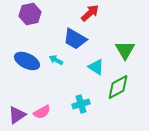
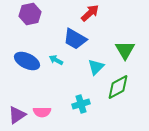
cyan triangle: rotated 42 degrees clockwise
pink semicircle: rotated 30 degrees clockwise
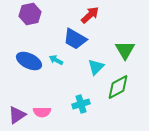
red arrow: moved 2 px down
blue ellipse: moved 2 px right
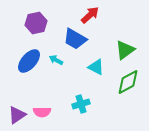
purple hexagon: moved 6 px right, 9 px down
green triangle: rotated 25 degrees clockwise
blue ellipse: rotated 75 degrees counterclockwise
cyan triangle: rotated 48 degrees counterclockwise
green diamond: moved 10 px right, 5 px up
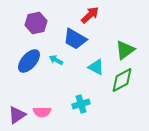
green diamond: moved 6 px left, 2 px up
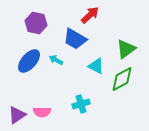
purple hexagon: rotated 25 degrees clockwise
green triangle: moved 1 px right, 1 px up
cyan triangle: moved 1 px up
green diamond: moved 1 px up
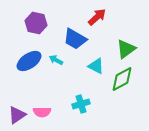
red arrow: moved 7 px right, 2 px down
blue ellipse: rotated 15 degrees clockwise
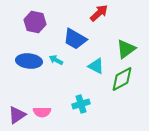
red arrow: moved 2 px right, 4 px up
purple hexagon: moved 1 px left, 1 px up
blue ellipse: rotated 40 degrees clockwise
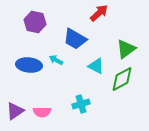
blue ellipse: moved 4 px down
purple triangle: moved 2 px left, 4 px up
